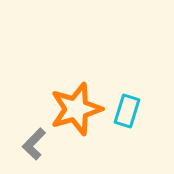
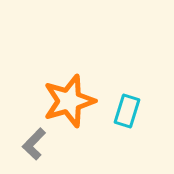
orange star: moved 7 px left, 8 px up
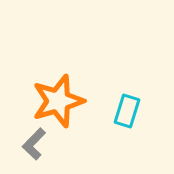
orange star: moved 11 px left
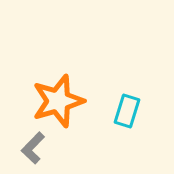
gray L-shape: moved 1 px left, 4 px down
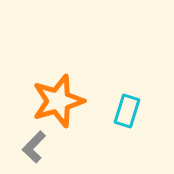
gray L-shape: moved 1 px right, 1 px up
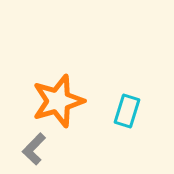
gray L-shape: moved 2 px down
